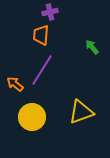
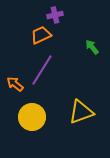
purple cross: moved 5 px right, 3 px down
orange trapezoid: rotated 60 degrees clockwise
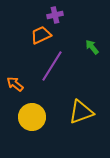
purple line: moved 10 px right, 4 px up
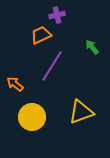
purple cross: moved 2 px right
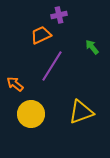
purple cross: moved 2 px right
yellow circle: moved 1 px left, 3 px up
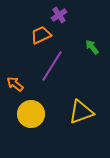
purple cross: rotated 21 degrees counterclockwise
